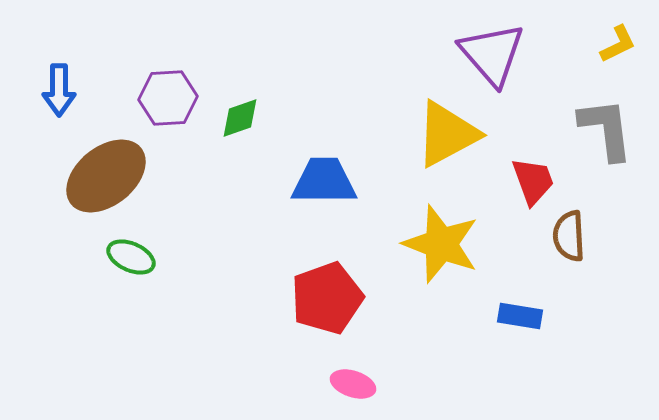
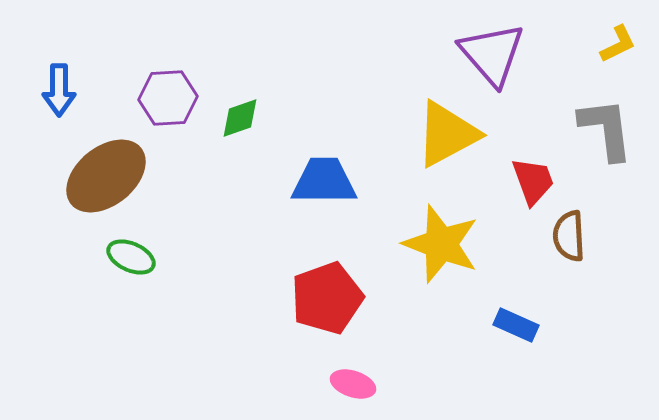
blue rectangle: moved 4 px left, 9 px down; rotated 15 degrees clockwise
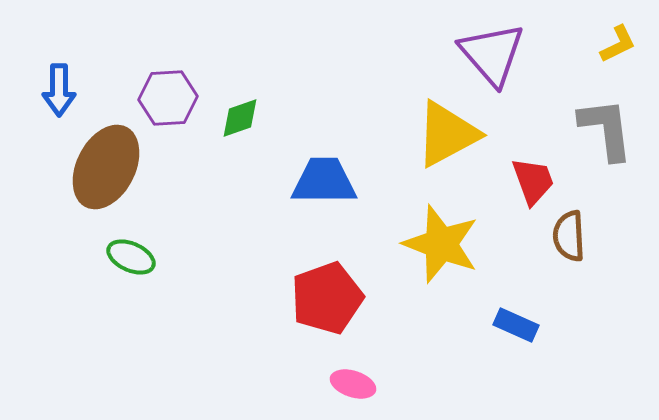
brown ellipse: moved 9 px up; rotated 24 degrees counterclockwise
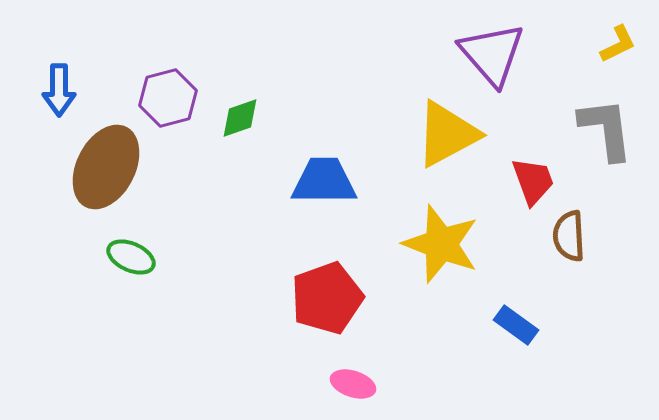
purple hexagon: rotated 12 degrees counterclockwise
blue rectangle: rotated 12 degrees clockwise
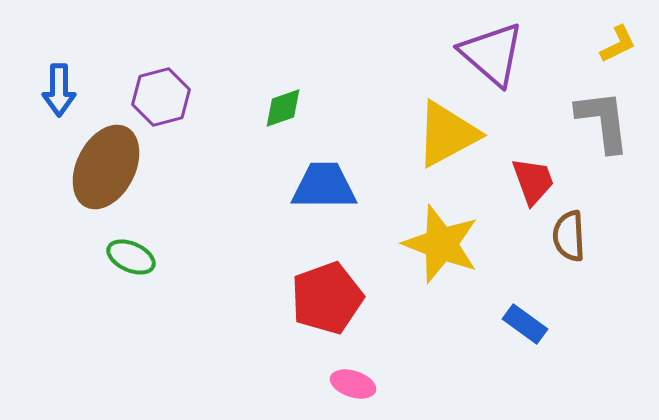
purple triangle: rotated 8 degrees counterclockwise
purple hexagon: moved 7 px left, 1 px up
green diamond: moved 43 px right, 10 px up
gray L-shape: moved 3 px left, 8 px up
blue trapezoid: moved 5 px down
blue rectangle: moved 9 px right, 1 px up
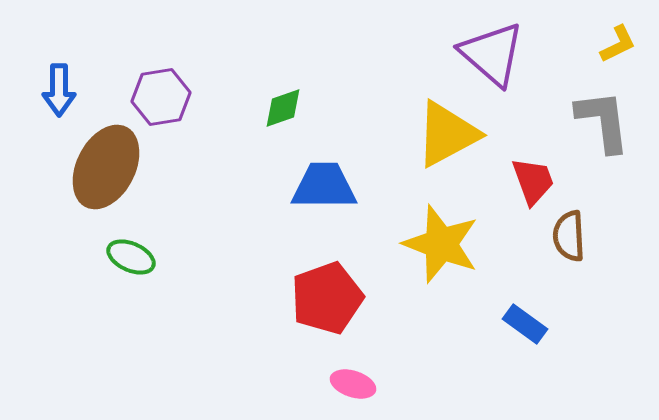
purple hexagon: rotated 6 degrees clockwise
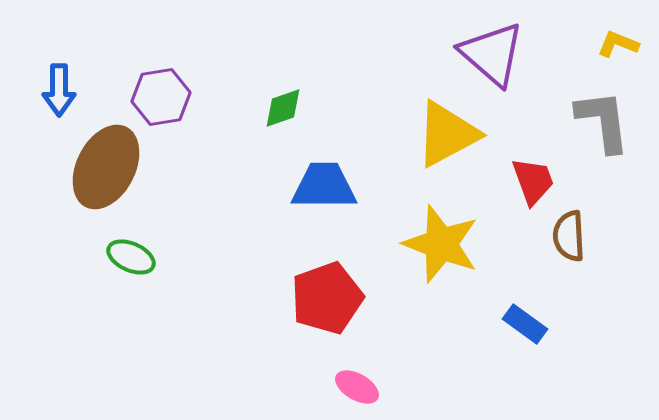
yellow L-shape: rotated 132 degrees counterclockwise
pink ellipse: moved 4 px right, 3 px down; rotated 12 degrees clockwise
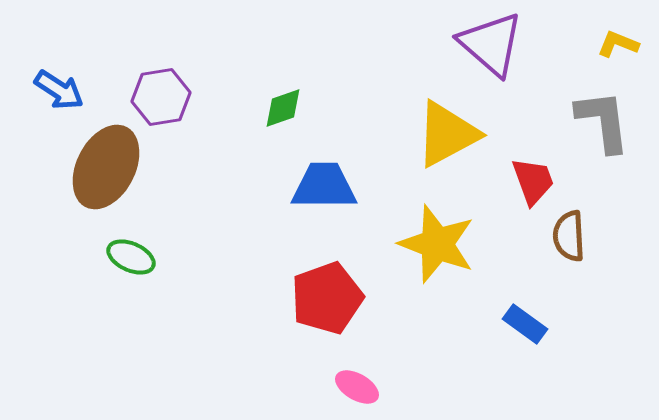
purple triangle: moved 1 px left, 10 px up
blue arrow: rotated 57 degrees counterclockwise
yellow star: moved 4 px left
